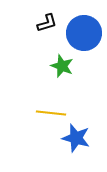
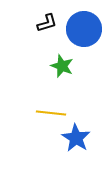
blue circle: moved 4 px up
blue star: rotated 16 degrees clockwise
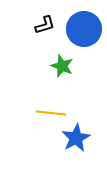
black L-shape: moved 2 px left, 2 px down
blue star: rotated 12 degrees clockwise
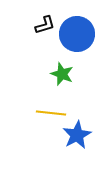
blue circle: moved 7 px left, 5 px down
green star: moved 8 px down
blue star: moved 1 px right, 3 px up
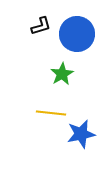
black L-shape: moved 4 px left, 1 px down
green star: rotated 20 degrees clockwise
blue star: moved 4 px right, 1 px up; rotated 16 degrees clockwise
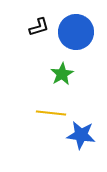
black L-shape: moved 2 px left, 1 px down
blue circle: moved 1 px left, 2 px up
blue star: moved 1 px down; rotated 20 degrees clockwise
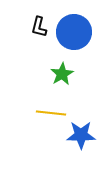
black L-shape: rotated 120 degrees clockwise
blue circle: moved 2 px left
blue star: rotated 8 degrees counterclockwise
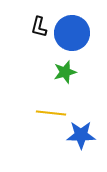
blue circle: moved 2 px left, 1 px down
green star: moved 3 px right, 2 px up; rotated 15 degrees clockwise
